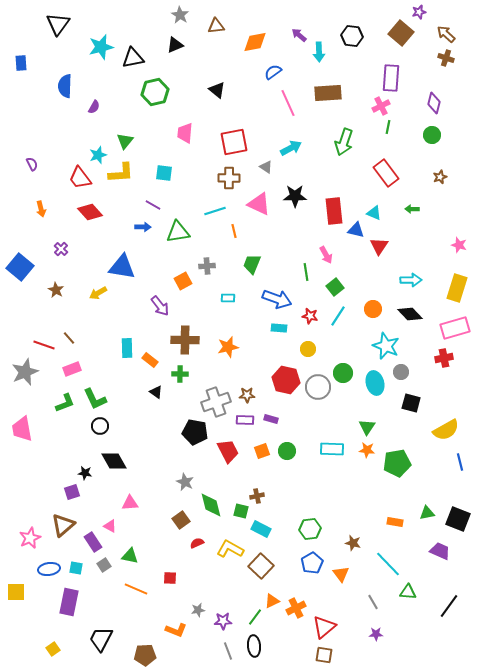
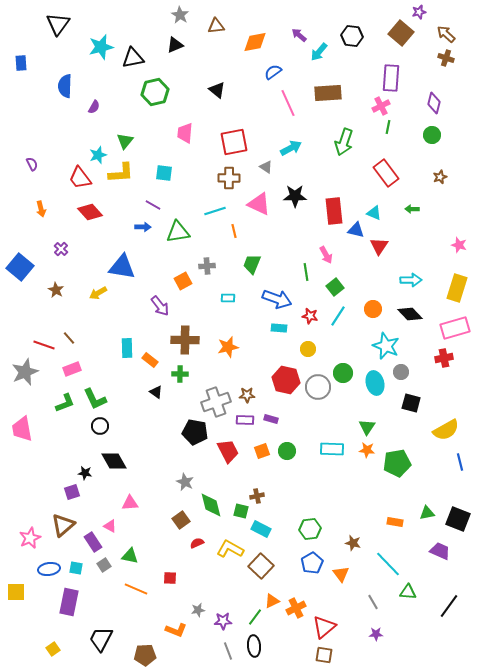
cyan arrow at (319, 52): rotated 42 degrees clockwise
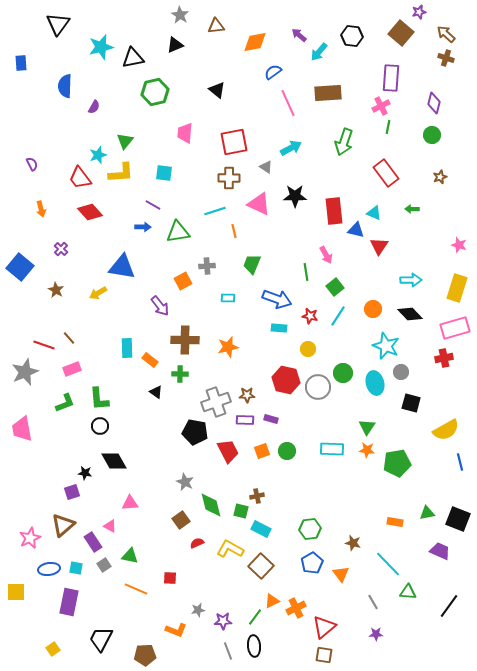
green L-shape at (95, 399): moved 4 px right; rotated 20 degrees clockwise
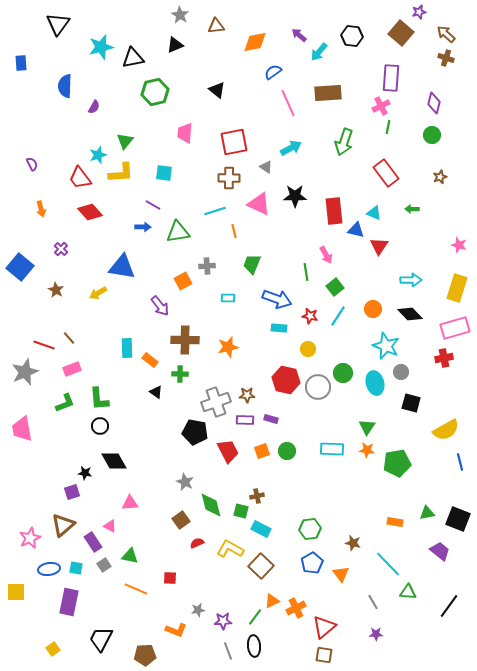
purple trapezoid at (440, 551): rotated 15 degrees clockwise
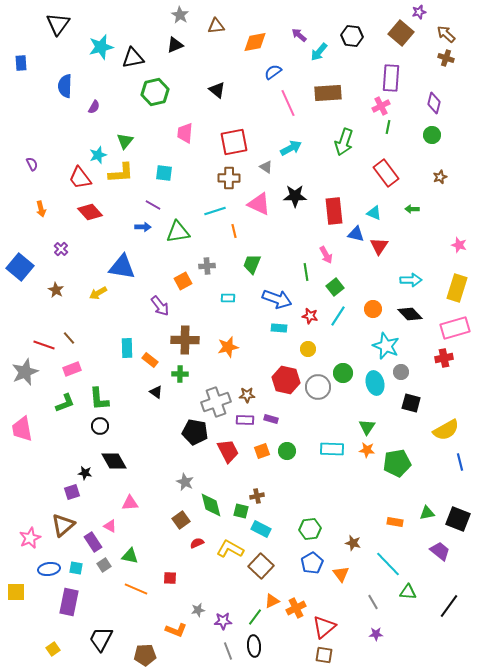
blue triangle at (356, 230): moved 4 px down
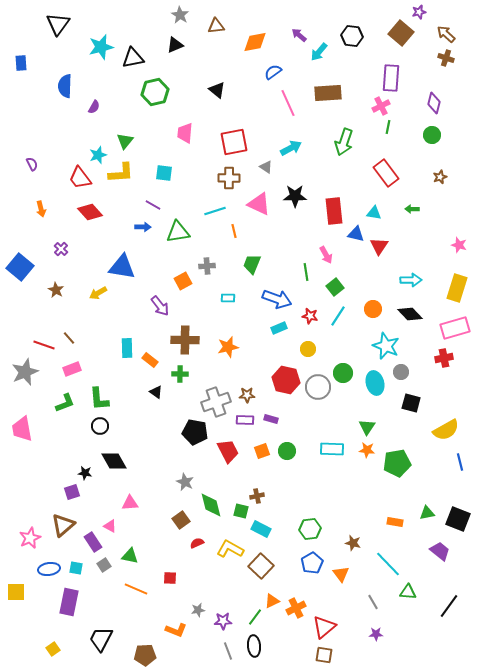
cyan triangle at (374, 213): rotated 14 degrees counterclockwise
cyan rectangle at (279, 328): rotated 28 degrees counterclockwise
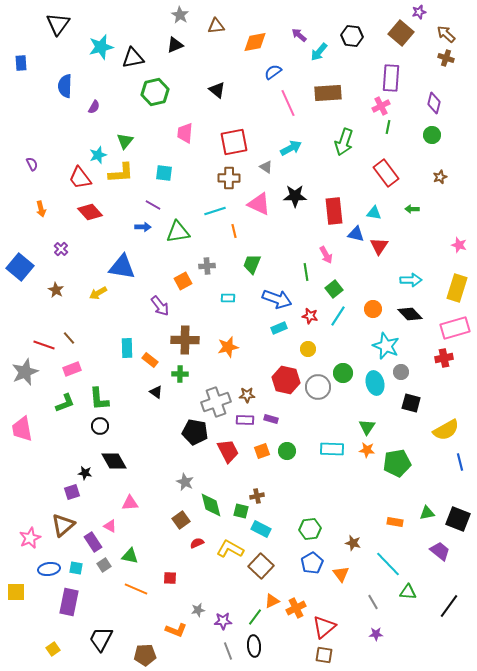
green square at (335, 287): moved 1 px left, 2 px down
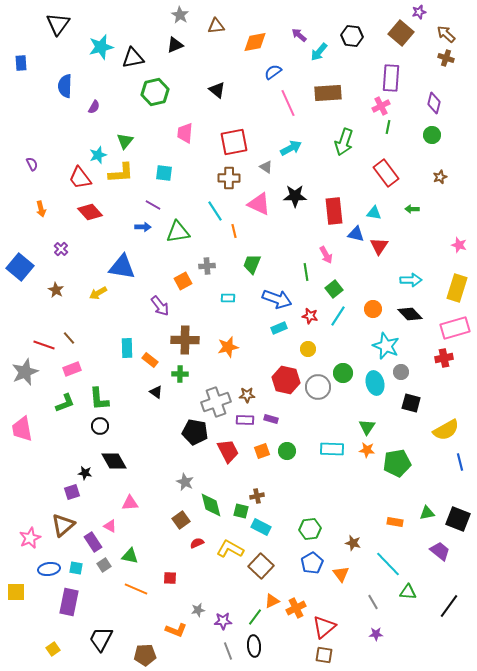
cyan line at (215, 211): rotated 75 degrees clockwise
cyan rectangle at (261, 529): moved 2 px up
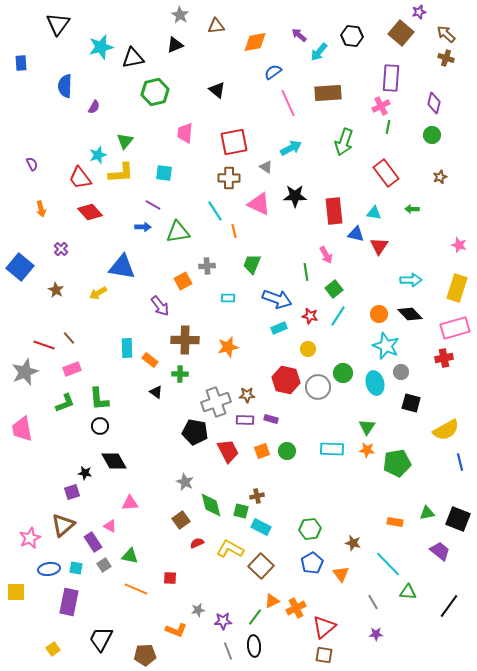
orange circle at (373, 309): moved 6 px right, 5 px down
